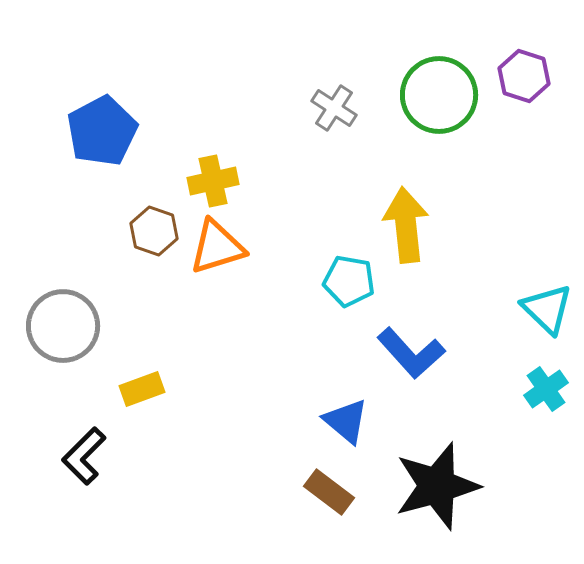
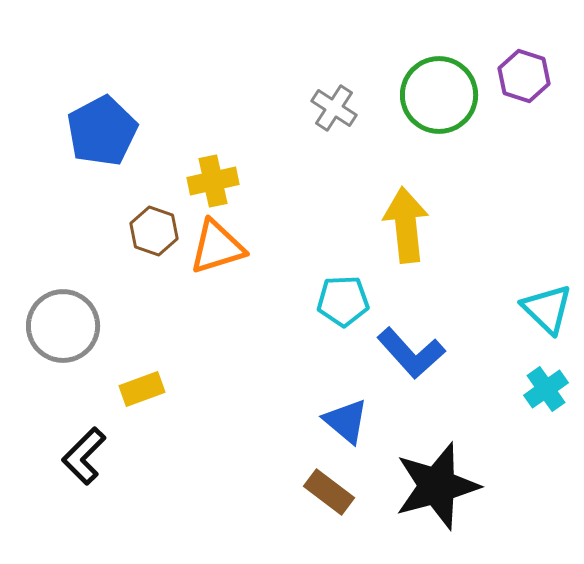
cyan pentagon: moved 6 px left, 20 px down; rotated 12 degrees counterclockwise
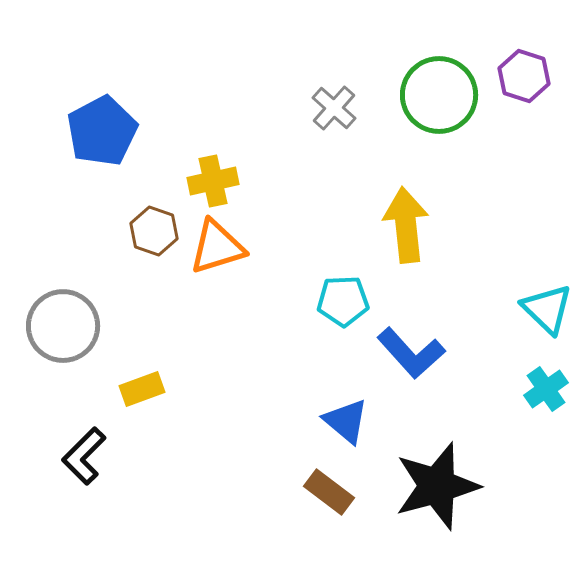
gray cross: rotated 9 degrees clockwise
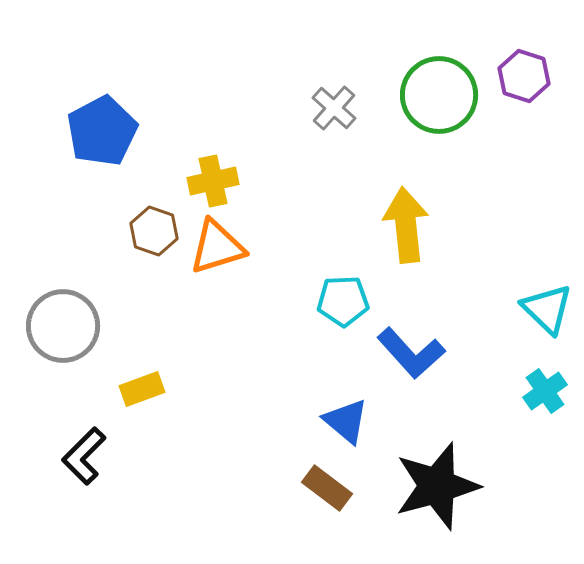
cyan cross: moved 1 px left, 2 px down
brown rectangle: moved 2 px left, 4 px up
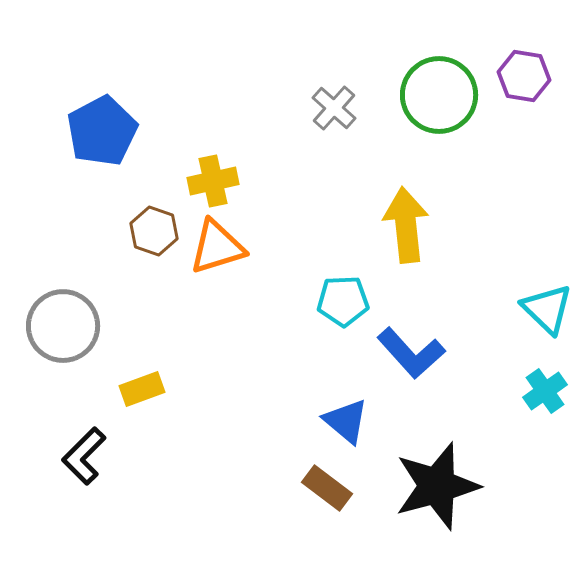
purple hexagon: rotated 9 degrees counterclockwise
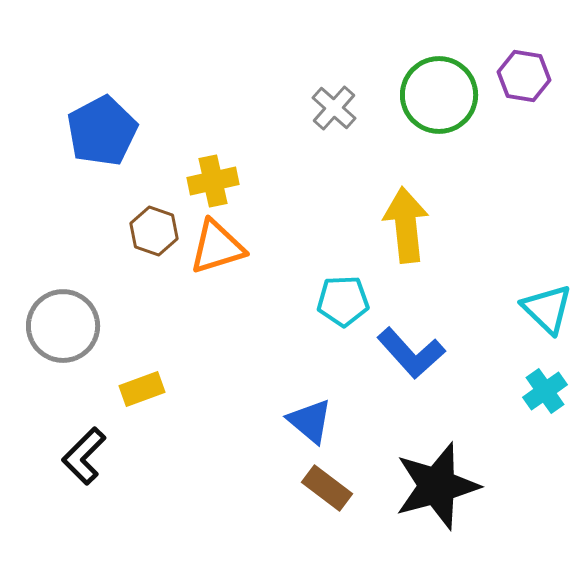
blue triangle: moved 36 px left
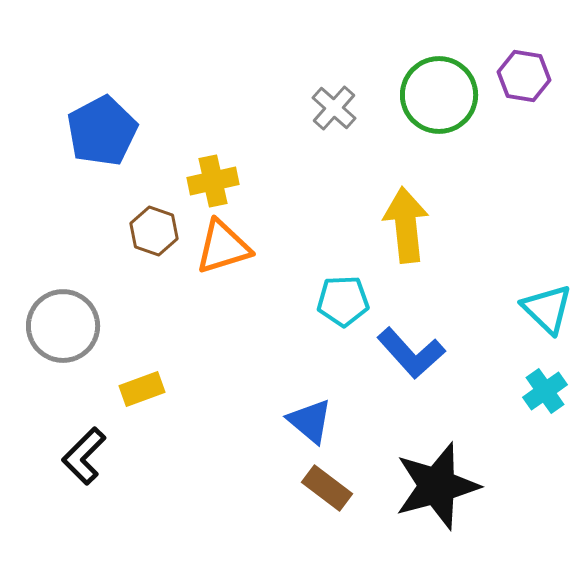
orange triangle: moved 6 px right
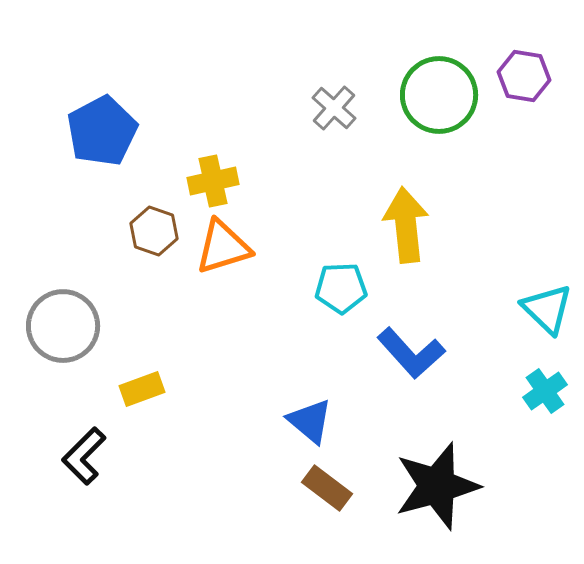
cyan pentagon: moved 2 px left, 13 px up
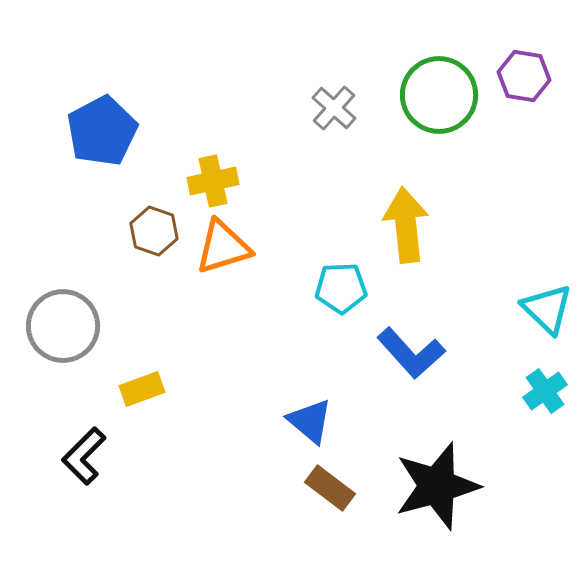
brown rectangle: moved 3 px right
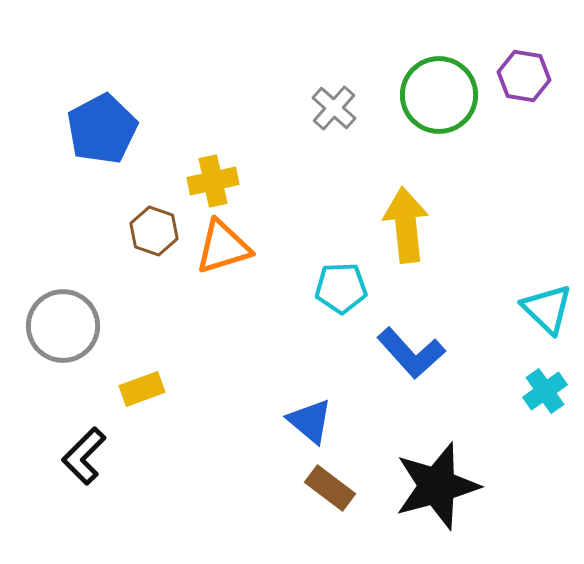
blue pentagon: moved 2 px up
